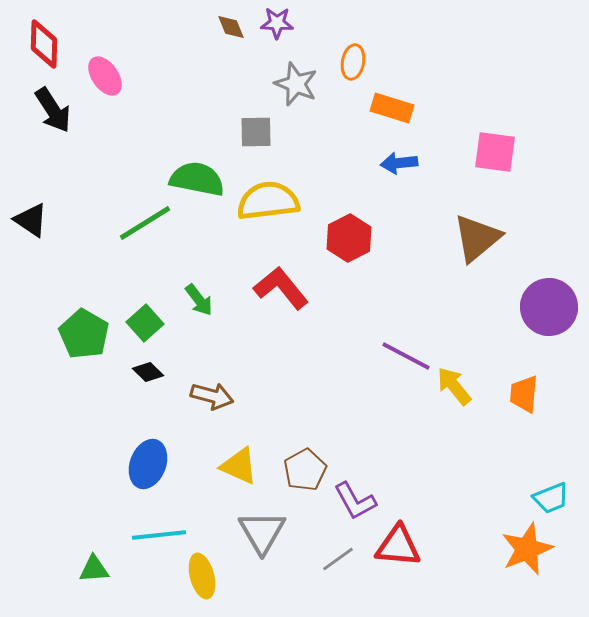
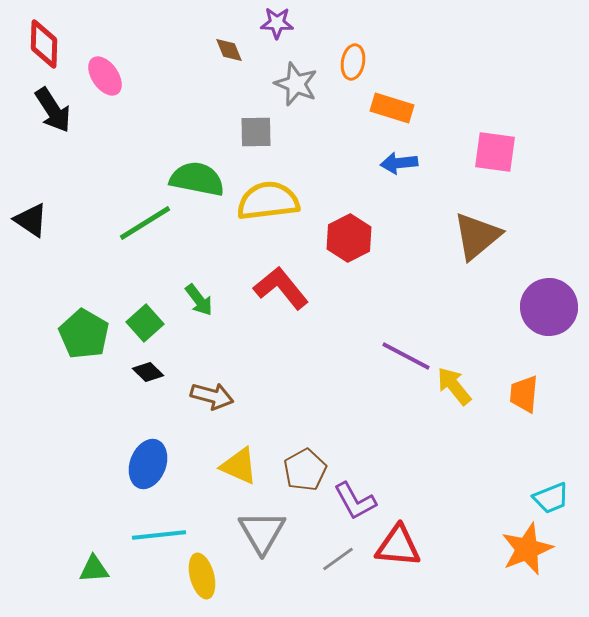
brown diamond: moved 2 px left, 23 px down
brown triangle: moved 2 px up
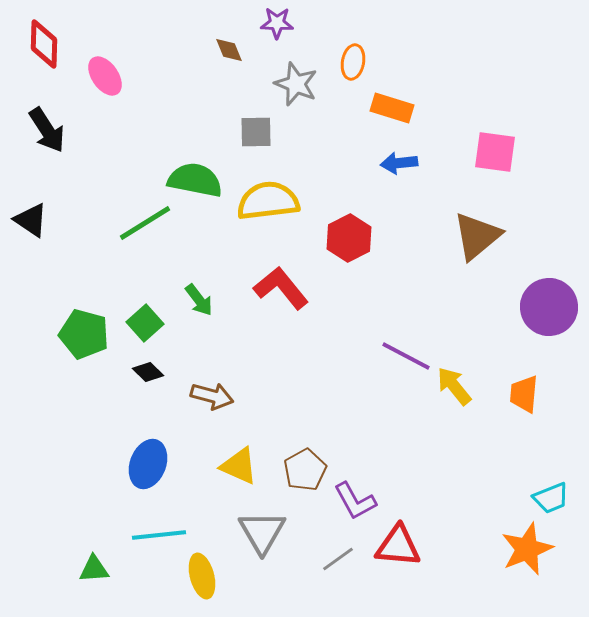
black arrow: moved 6 px left, 20 px down
green semicircle: moved 2 px left, 1 px down
green pentagon: rotated 15 degrees counterclockwise
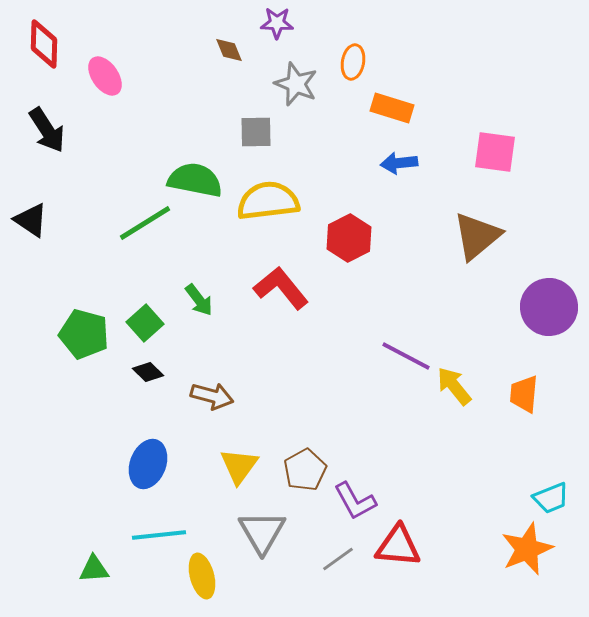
yellow triangle: rotated 42 degrees clockwise
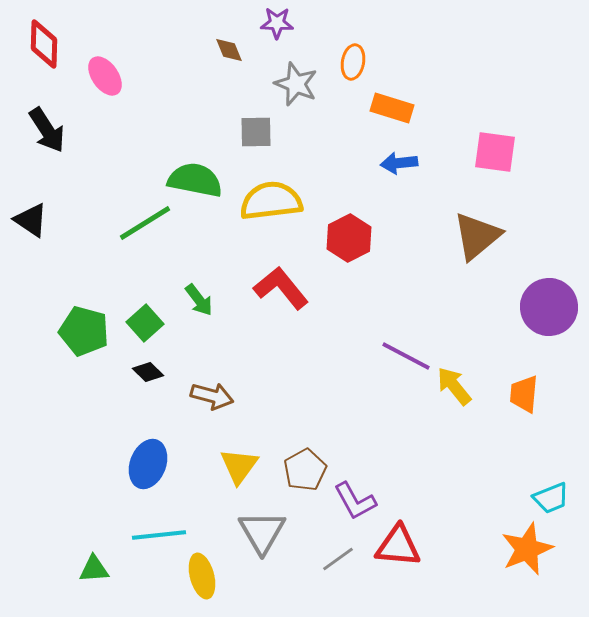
yellow semicircle: moved 3 px right
green pentagon: moved 3 px up
